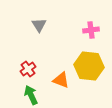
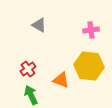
gray triangle: rotated 28 degrees counterclockwise
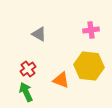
gray triangle: moved 9 px down
green arrow: moved 5 px left, 3 px up
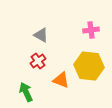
gray triangle: moved 2 px right, 1 px down
red cross: moved 10 px right, 8 px up
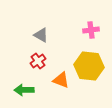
green arrow: moved 2 px left, 2 px up; rotated 66 degrees counterclockwise
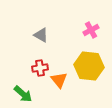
pink cross: rotated 21 degrees counterclockwise
red cross: moved 2 px right, 7 px down; rotated 28 degrees clockwise
orange triangle: moved 2 px left; rotated 30 degrees clockwise
green arrow: moved 1 px left, 4 px down; rotated 138 degrees counterclockwise
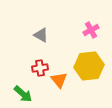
yellow hexagon: rotated 12 degrees counterclockwise
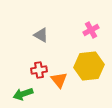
red cross: moved 1 px left, 2 px down
green arrow: rotated 120 degrees clockwise
